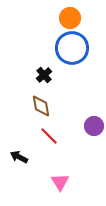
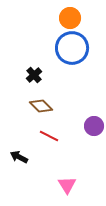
black cross: moved 10 px left
brown diamond: rotated 35 degrees counterclockwise
red line: rotated 18 degrees counterclockwise
pink triangle: moved 7 px right, 3 px down
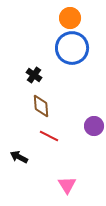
black cross: rotated 14 degrees counterclockwise
brown diamond: rotated 40 degrees clockwise
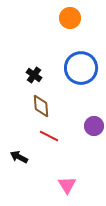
blue circle: moved 9 px right, 20 px down
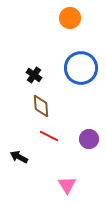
purple circle: moved 5 px left, 13 px down
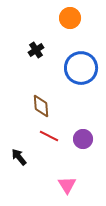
black cross: moved 2 px right, 25 px up; rotated 21 degrees clockwise
purple circle: moved 6 px left
black arrow: rotated 24 degrees clockwise
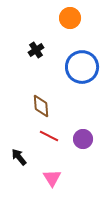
blue circle: moved 1 px right, 1 px up
pink triangle: moved 15 px left, 7 px up
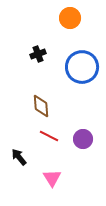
black cross: moved 2 px right, 4 px down; rotated 14 degrees clockwise
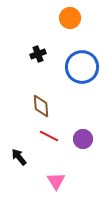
pink triangle: moved 4 px right, 3 px down
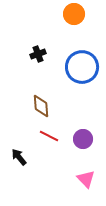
orange circle: moved 4 px right, 4 px up
pink triangle: moved 30 px right, 2 px up; rotated 12 degrees counterclockwise
